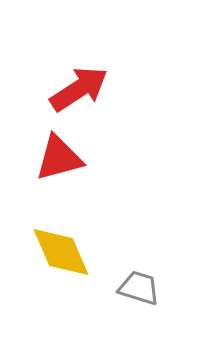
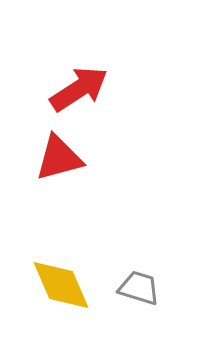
yellow diamond: moved 33 px down
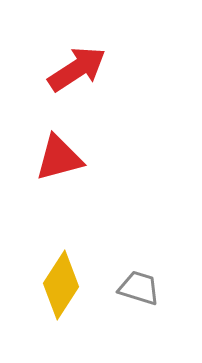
red arrow: moved 2 px left, 20 px up
yellow diamond: rotated 56 degrees clockwise
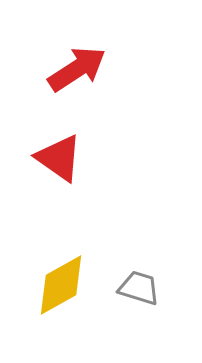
red triangle: rotated 50 degrees clockwise
yellow diamond: rotated 28 degrees clockwise
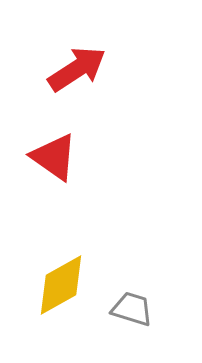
red triangle: moved 5 px left, 1 px up
gray trapezoid: moved 7 px left, 21 px down
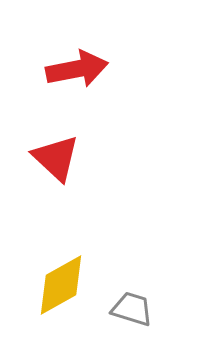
red arrow: rotated 22 degrees clockwise
red triangle: moved 2 px right, 1 px down; rotated 8 degrees clockwise
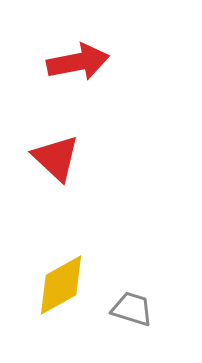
red arrow: moved 1 px right, 7 px up
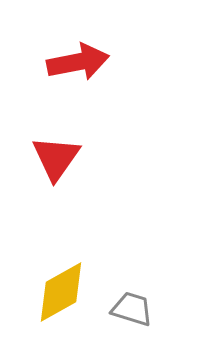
red triangle: rotated 22 degrees clockwise
yellow diamond: moved 7 px down
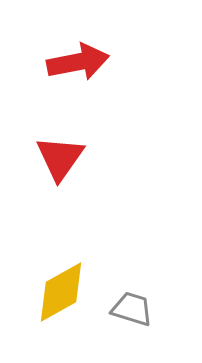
red triangle: moved 4 px right
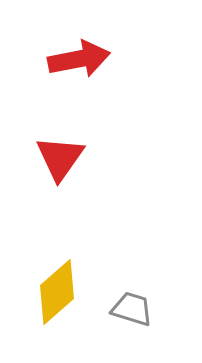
red arrow: moved 1 px right, 3 px up
yellow diamond: moved 4 px left; rotated 12 degrees counterclockwise
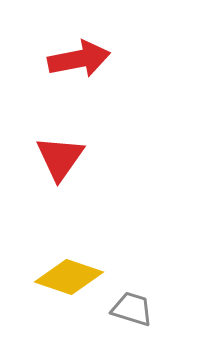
yellow diamond: moved 12 px right, 15 px up; rotated 60 degrees clockwise
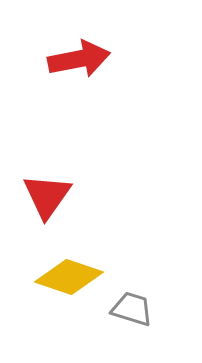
red triangle: moved 13 px left, 38 px down
